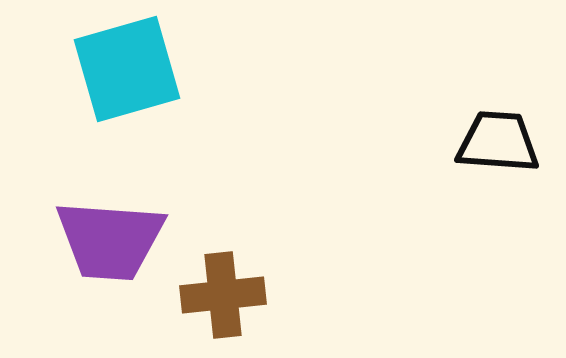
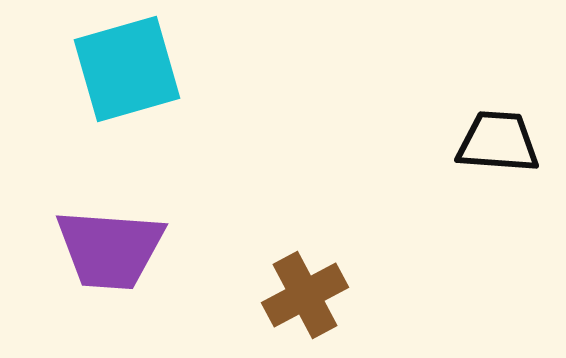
purple trapezoid: moved 9 px down
brown cross: moved 82 px right; rotated 22 degrees counterclockwise
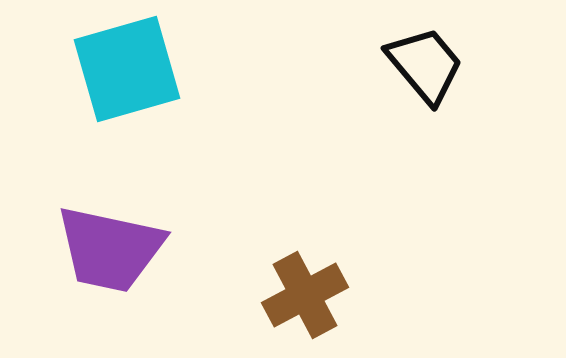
black trapezoid: moved 73 px left, 77 px up; rotated 46 degrees clockwise
purple trapezoid: rotated 8 degrees clockwise
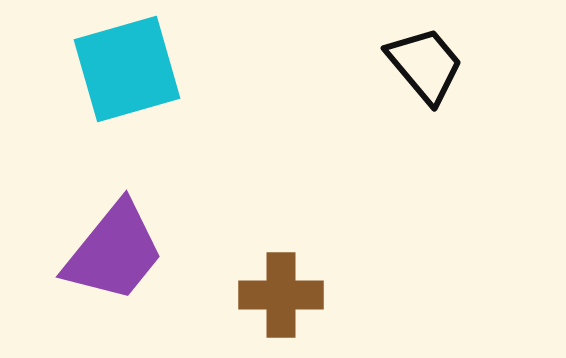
purple trapezoid: moved 4 px right, 3 px down; rotated 63 degrees counterclockwise
brown cross: moved 24 px left; rotated 28 degrees clockwise
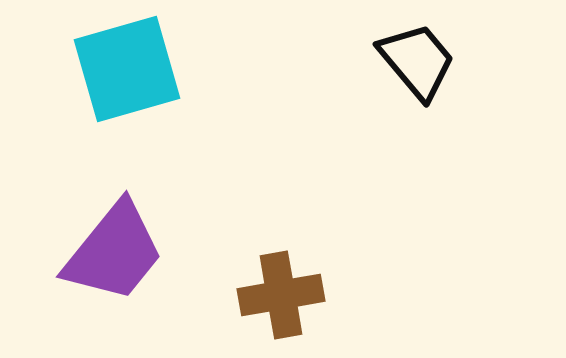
black trapezoid: moved 8 px left, 4 px up
brown cross: rotated 10 degrees counterclockwise
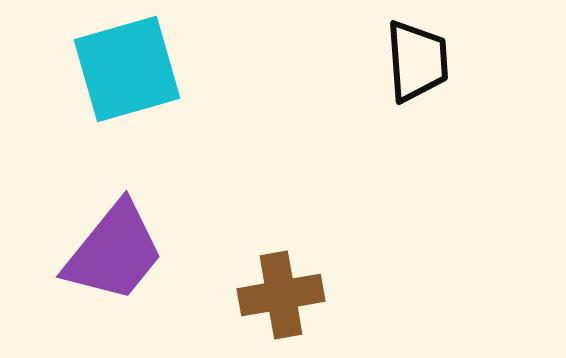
black trapezoid: rotated 36 degrees clockwise
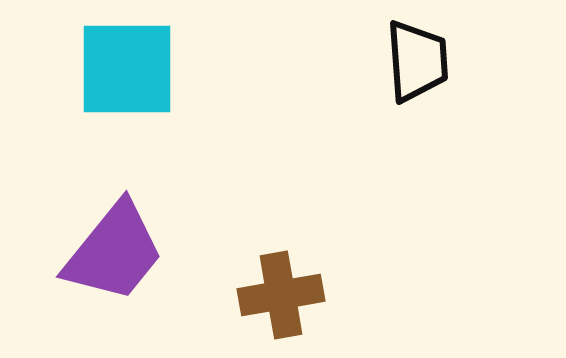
cyan square: rotated 16 degrees clockwise
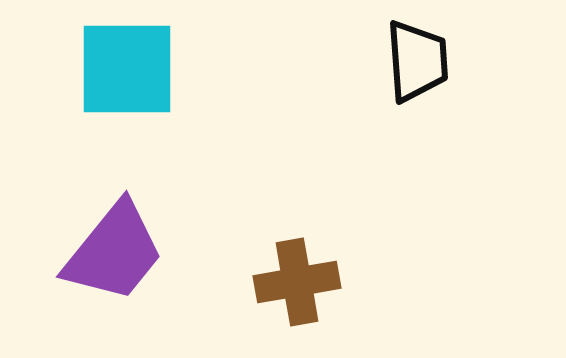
brown cross: moved 16 px right, 13 px up
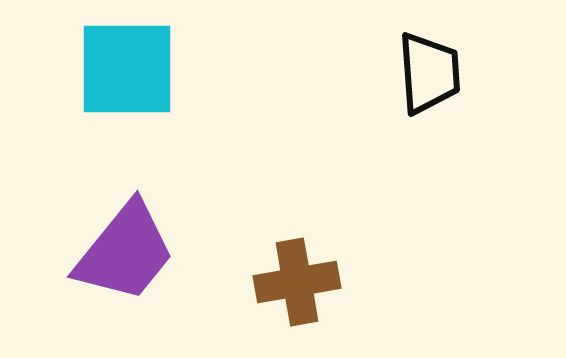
black trapezoid: moved 12 px right, 12 px down
purple trapezoid: moved 11 px right
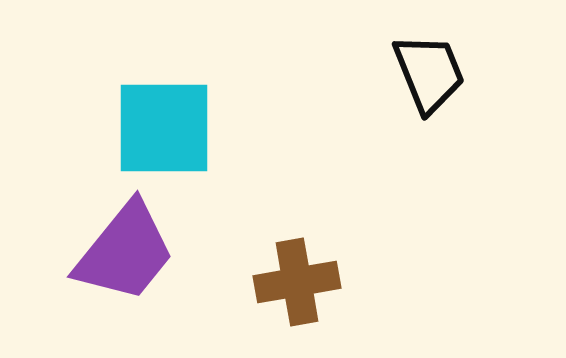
cyan square: moved 37 px right, 59 px down
black trapezoid: rotated 18 degrees counterclockwise
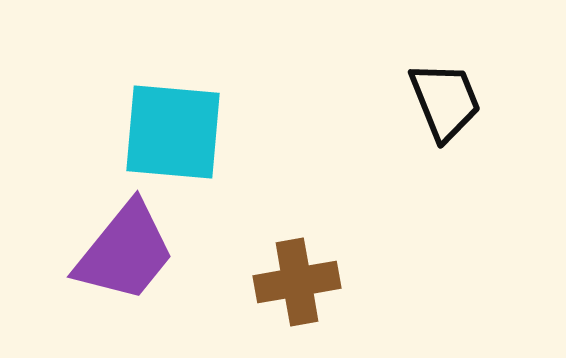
black trapezoid: moved 16 px right, 28 px down
cyan square: moved 9 px right, 4 px down; rotated 5 degrees clockwise
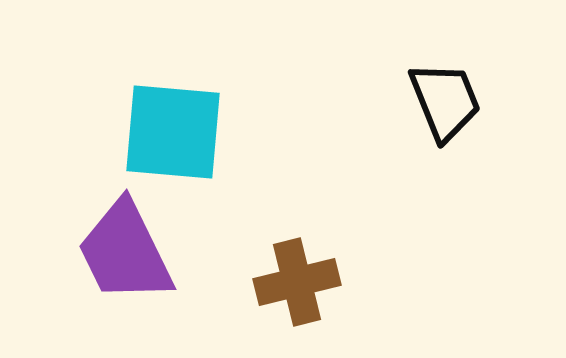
purple trapezoid: rotated 115 degrees clockwise
brown cross: rotated 4 degrees counterclockwise
